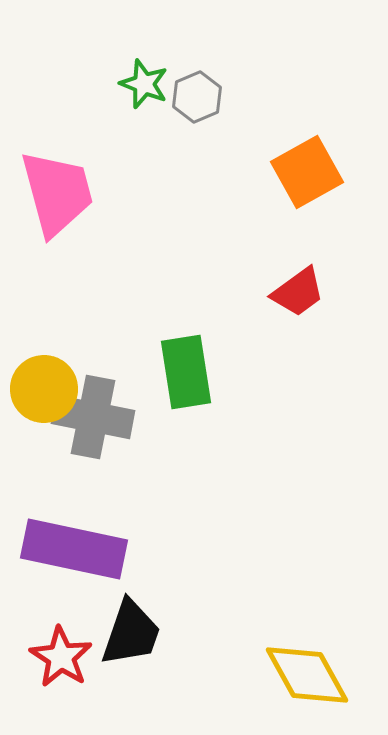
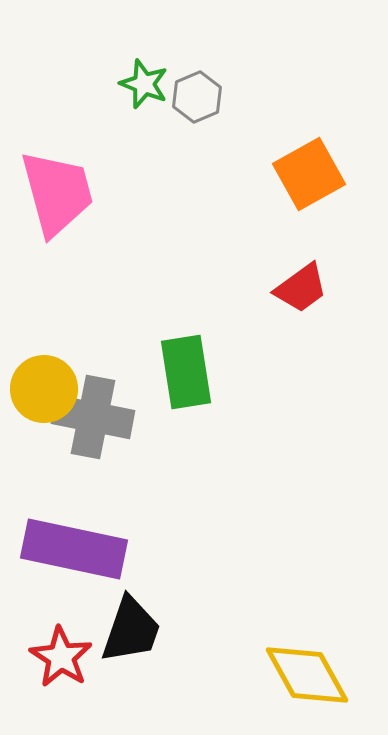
orange square: moved 2 px right, 2 px down
red trapezoid: moved 3 px right, 4 px up
black trapezoid: moved 3 px up
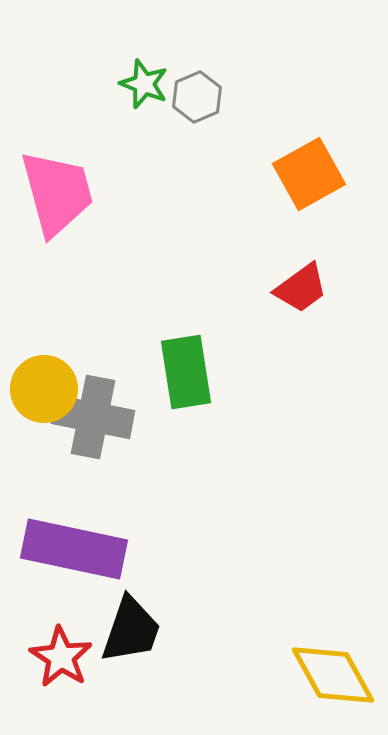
yellow diamond: moved 26 px right
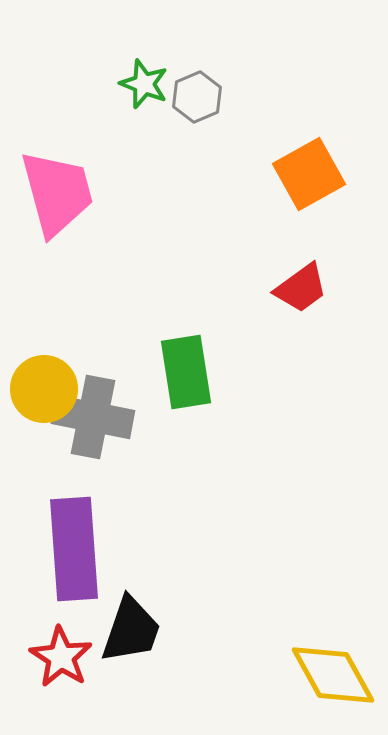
purple rectangle: rotated 74 degrees clockwise
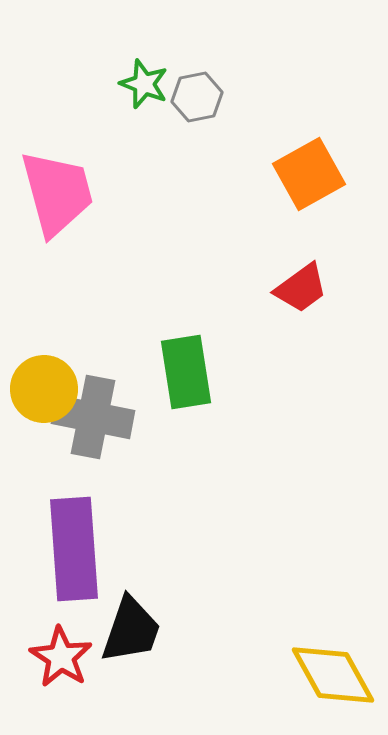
gray hexagon: rotated 12 degrees clockwise
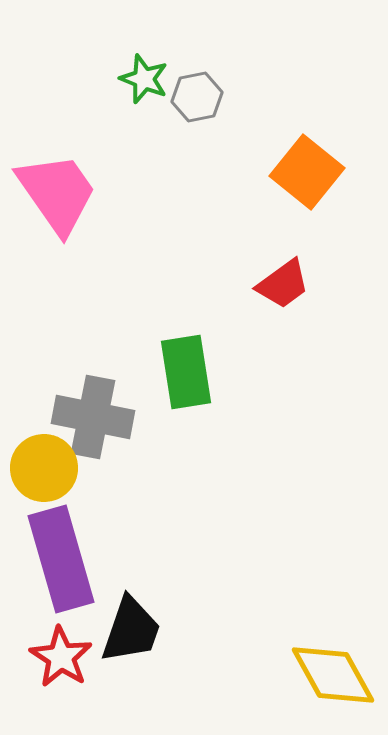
green star: moved 5 px up
orange square: moved 2 px left, 2 px up; rotated 22 degrees counterclockwise
pink trapezoid: rotated 20 degrees counterclockwise
red trapezoid: moved 18 px left, 4 px up
yellow circle: moved 79 px down
purple rectangle: moved 13 px left, 10 px down; rotated 12 degrees counterclockwise
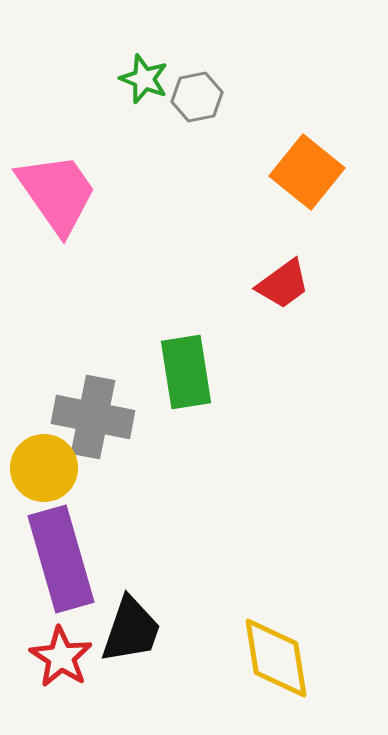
yellow diamond: moved 57 px left, 17 px up; rotated 20 degrees clockwise
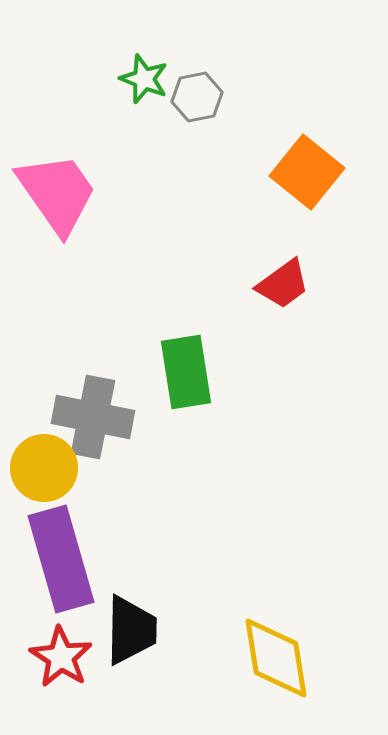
black trapezoid: rotated 18 degrees counterclockwise
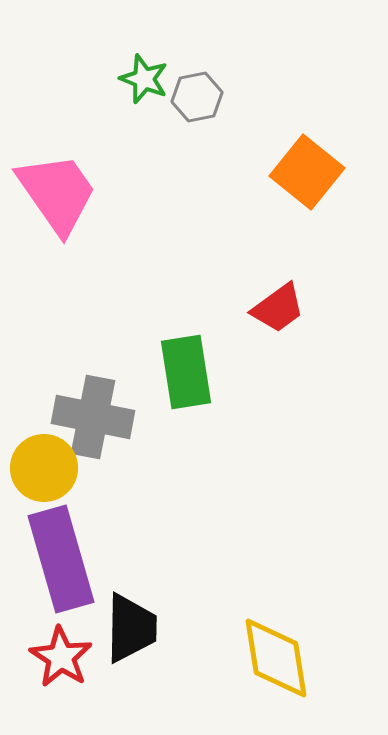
red trapezoid: moved 5 px left, 24 px down
black trapezoid: moved 2 px up
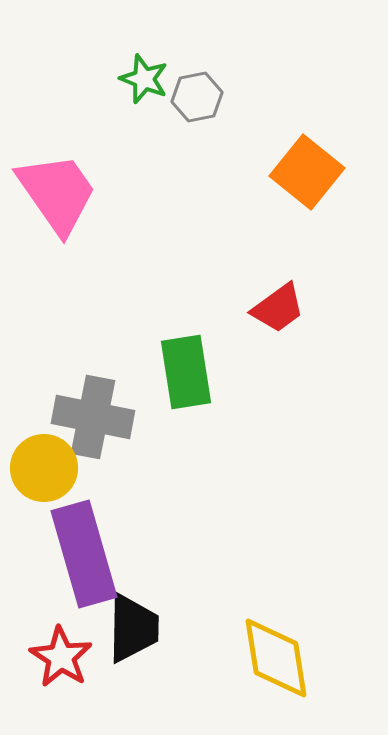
purple rectangle: moved 23 px right, 5 px up
black trapezoid: moved 2 px right
